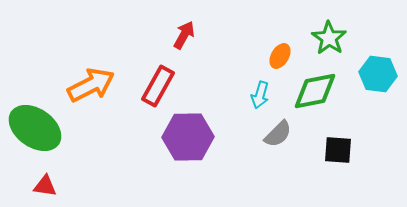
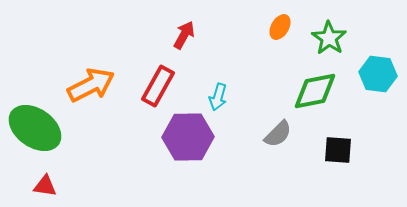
orange ellipse: moved 29 px up
cyan arrow: moved 42 px left, 2 px down
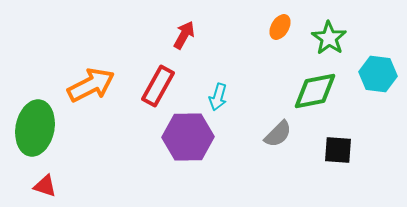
green ellipse: rotated 66 degrees clockwise
red triangle: rotated 10 degrees clockwise
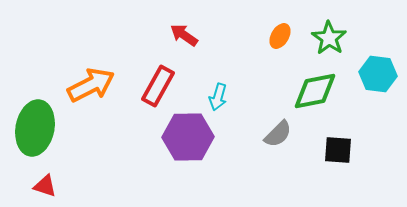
orange ellipse: moved 9 px down
red arrow: rotated 84 degrees counterclockwise
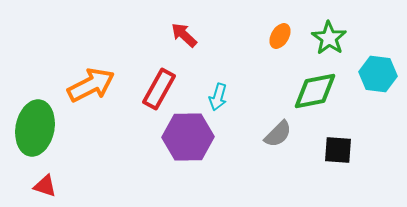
red arrow: rotated 8 degrees clockwise
red rectangle: moved 1 px right, 3 px down
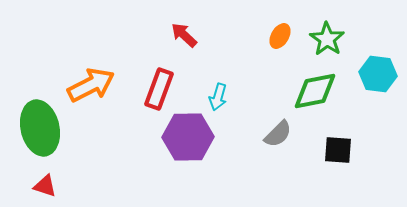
green star: moved 2 px left, 1 px down
red rectangle: rotated 9 degrees counterclockwise
green ellipse: moved 5 px right; rotated 24 degrees counterclockwise
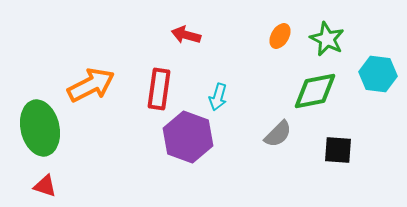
red arrow: moved 2 px right; rotated 28 degrees counterclockwise
green star: rotated 8 degrees counterclockwise
red rectangle: rotated 12 degrees counterclockwise
purple hexagon: rotated 21 degrees clockwise
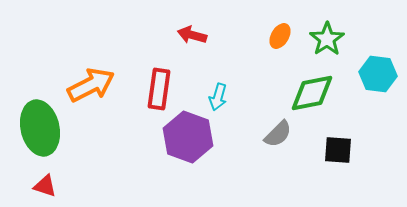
red arrow: moved 6 px right
green star: rotated 12 degrees clockwise
green diamond: moved 3 px left, 2 px down
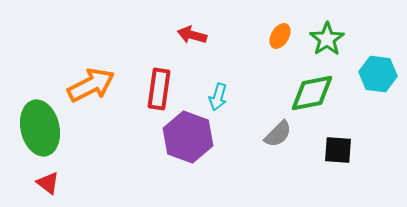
red triangle: moved 3 px right, 3 px up; rotated 20 degrees clockwise
